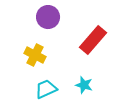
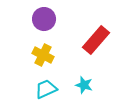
purple circle: moved 4 px left, 2 px down
red rectangle: moved 3 px right
yellow cross: moved 8 px right
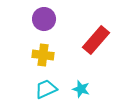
yellow cross: rotated 20 degrees counterclockwise
cyan star: moved 3 px left, 4 px down
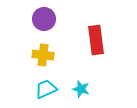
red rectangle: rotated 48 degrees counterclockwise
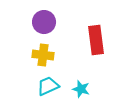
purple circle: moved 3 px down
cyan trapezoid: moved 2 px right, 3 px up
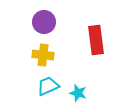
cyan star: moved 3 px left, 4 px down
